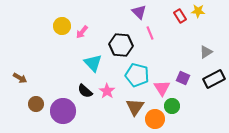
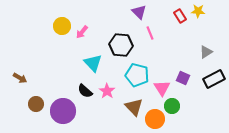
brown triangle: moved 1 px left; rotated 18 degrees counterclockwise
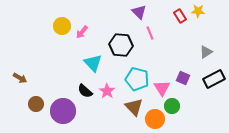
cyan pentagon: moved 4 px down
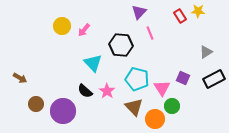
purple triangle: rotated 28 degrees clockwise
pink arrow: moved 2 px right, 2 px up
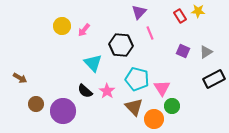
purple square: moved 27 px up
orange circle: moved 1 px left
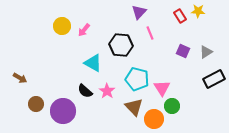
cyan triangle: rotated 18 degrees counterclockwise
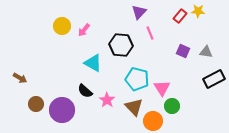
red rectangle: rotated 72 degrees clockwise
gray triangle: rotated 40 degrees clockwise
pink star: moved 9 px down
purple circle: moved 1 px left, 1 px up
orange circle: moved 1 px left, 2 px down
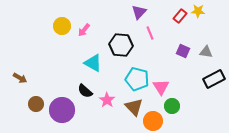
pink triangle: moved 1 px left, 1 px up
